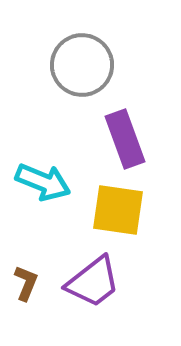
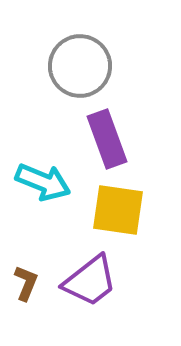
gray circle: moved 2 px left, 1 px down
purple rectangle: moved 18 px left
purple trapezoid: moved 3 px left, 1 px up
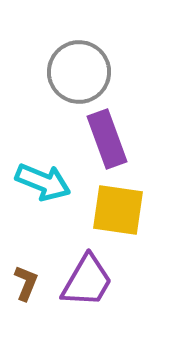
gray circle: moved 1 px left, 6 px down
purple trapezoid: moved 3 px left; rotated 22 degrees counterclockwise
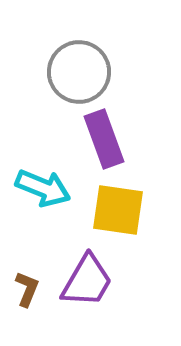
purple rectangle: moved 3 px left
cyan arrow: moved 6 px down
brown L-shape: moved 1 px right, 6 px down
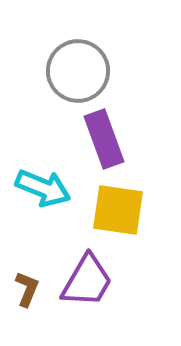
gray circle: moved 1 px left, 1 px up
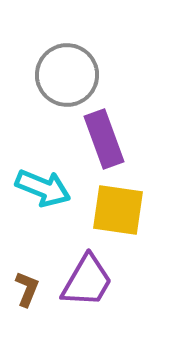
gray circle: moved 11 px left, 4 px down
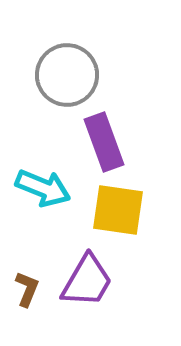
purple rectangle: moved 3 px down
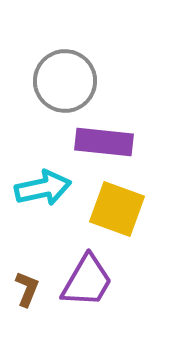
gray circle: moved 2 px left, 6 px down
purple rectangle: rotated 64 degrees counterclockwise
cyan arrow: rotated 34 degrees counterclockwise
yellow square: moved 1 px left, 1 px up; rotated 12 degrees clockwise
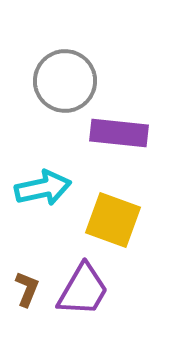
purple rectangle: moved 15 px right, 9 px up
yellow square: moved 4 px left, 11 px down
purple trapezoid: moved 4 px left, 9 px down
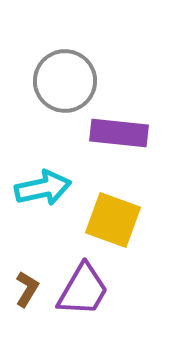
brown L-shape: rotated 9 degrees clockwise
